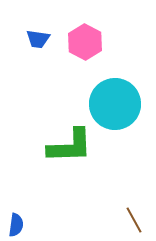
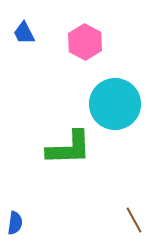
blue trapezoid: moved 14 px left, 6 px up; rotated 55 degrees clockwise
green L-shape: moved 1 px left, 2 px down
blue semicircle: moved 1 px left, 2 px up
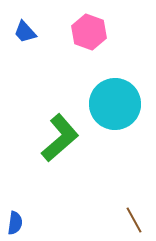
blue trapezoid: moved 1 px right, 1 px up; rotated 15 degrees counterclockwise
pink hexagon: moved 4 px right, 10 px up; rotated 8 degrees counterclockwise
green L-shape: moved 9 px left, 10 px up; rotated 39 degrees counterclockwise
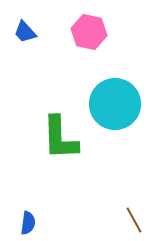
pink hexagon: rotated 8 degrees counterclockwise
green L-shape: rotated 129 degrees clockwise
blue semicircle: moved 13 px right
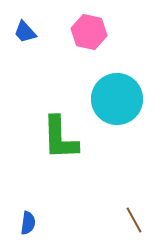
cyan circle: moved 2 px right, 5 px up
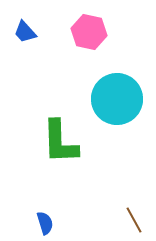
green L-shape: moved 4 px down
blue semicircle: moved 17 px right; rotated 25 degrees counterclockwise
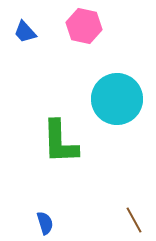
pink hexagon: moved 5 px left, 6 px up
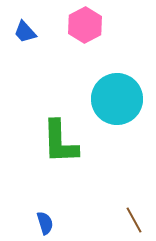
pink hexagon: moved 1 px right, 1 px up; rotated 20 degrees clockwise
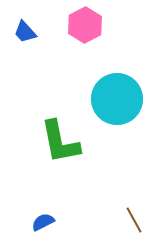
green L-shape: rotated 9 degrees counterclockwise
blue semicircle: moved 2 px left, 1 px up; rotated 100 degrees counterclockwise
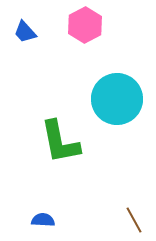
blue semicircle: moved 2 px up; rotated 30 degrees clockwise
